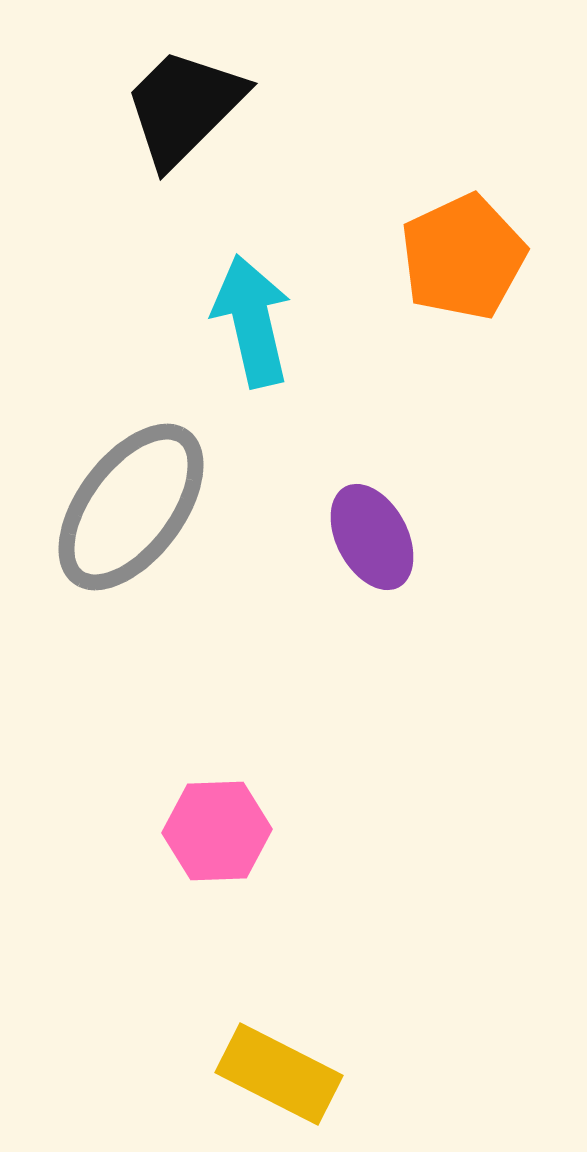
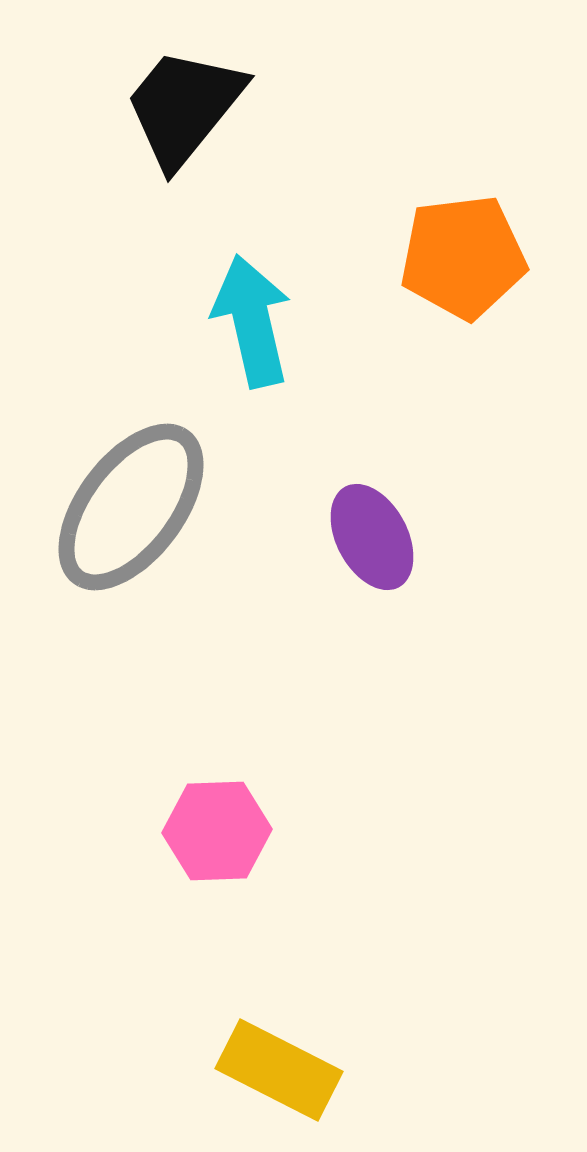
black trapezoid: rotated 6 degrees counterclockwise
orange pentagon: rotated 18 degrees clockwise
yellow rectangle: moved 4 px up
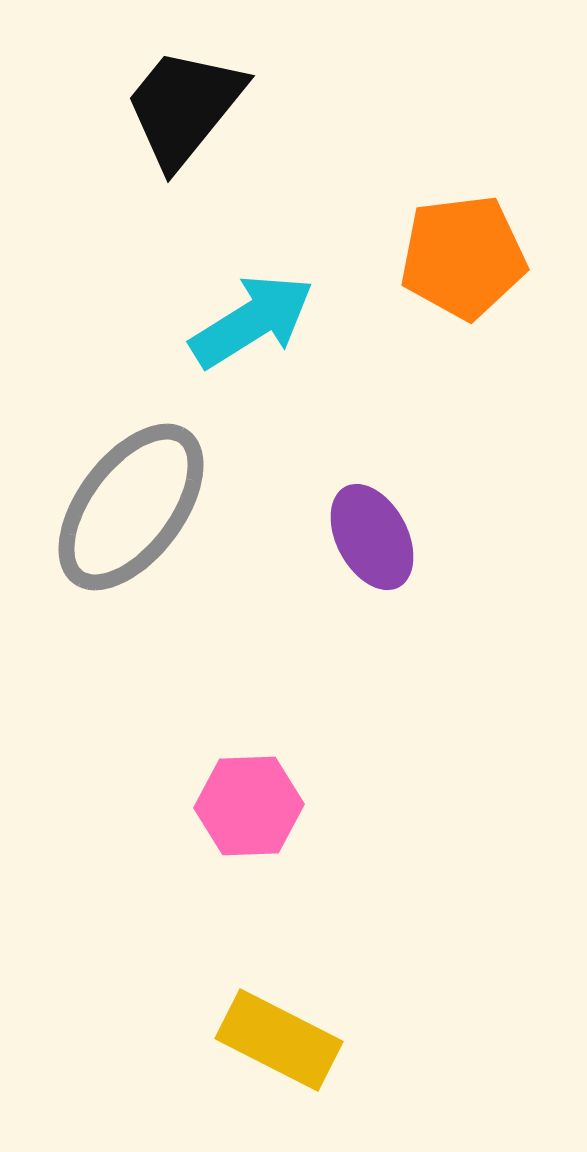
cyan arrow: rotated 71 degrees clockwise
pink hexagon: moved 32 px right, 25 px up
yellow rectangle: moved 30 px up
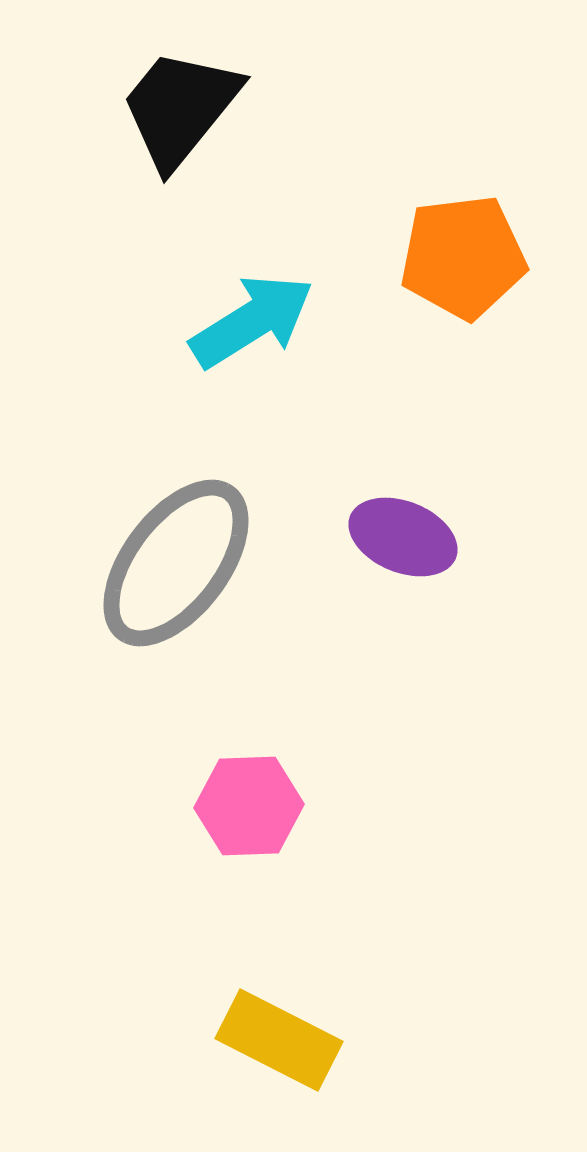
black trapezoid: moved 4 px left, 1 px down
gray ellipse: moved 45 px right, 56 px down
purple ellipse: moved 31 px right; rotated 40 degrees counterclockwise
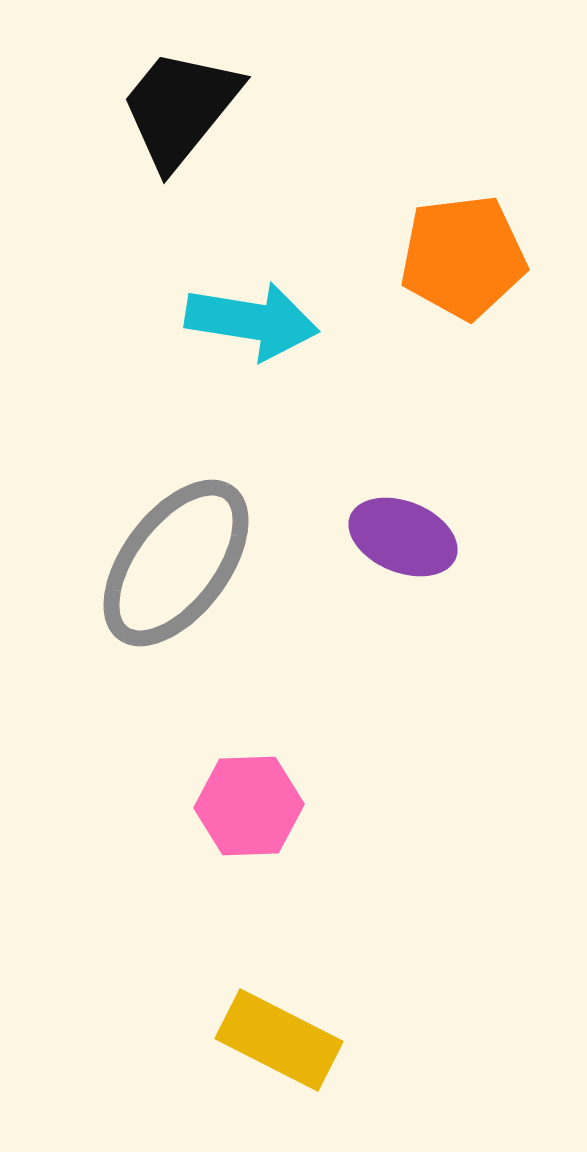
cyan arrow: rotated 41 degrees clockwise
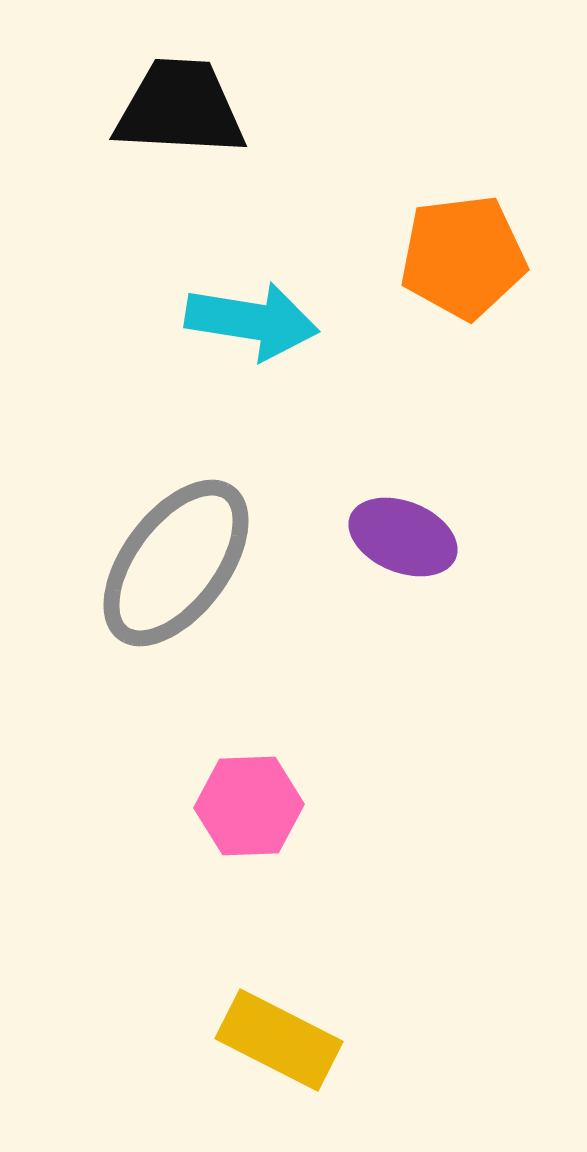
black trapezoid: rotated 54 degrees clockwise
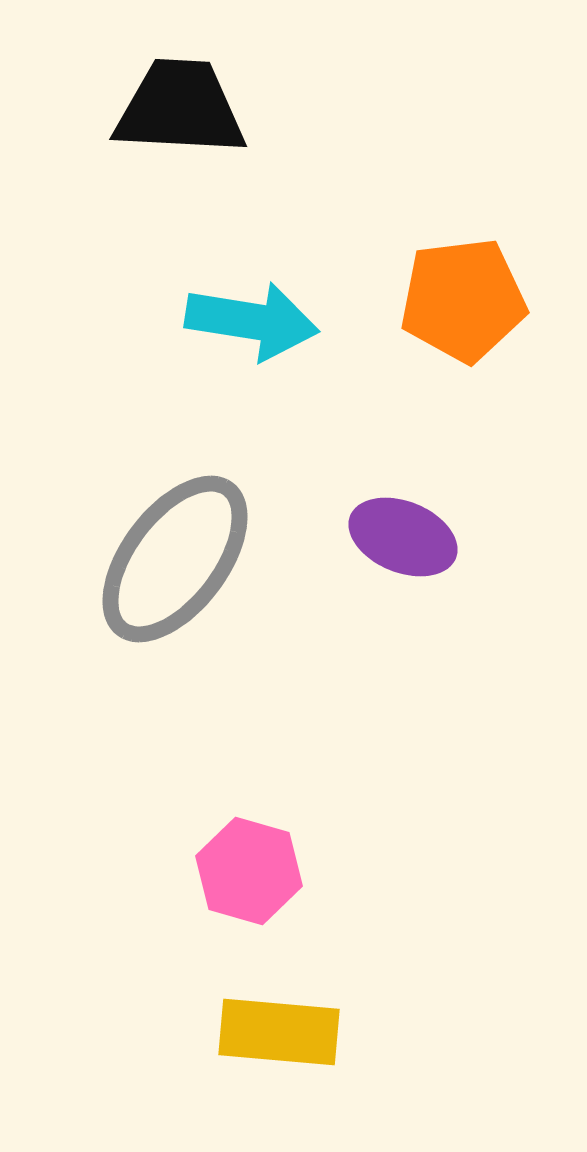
orange pentagon: moved 43 px down
gray ellipse: moved 1 px left, 4 px up
pink hexagon: moved 65 px down; rotated 18 degrees clockwise
yellow rectangle: moved 8 px up; rotated 22 degrees counterclockwise
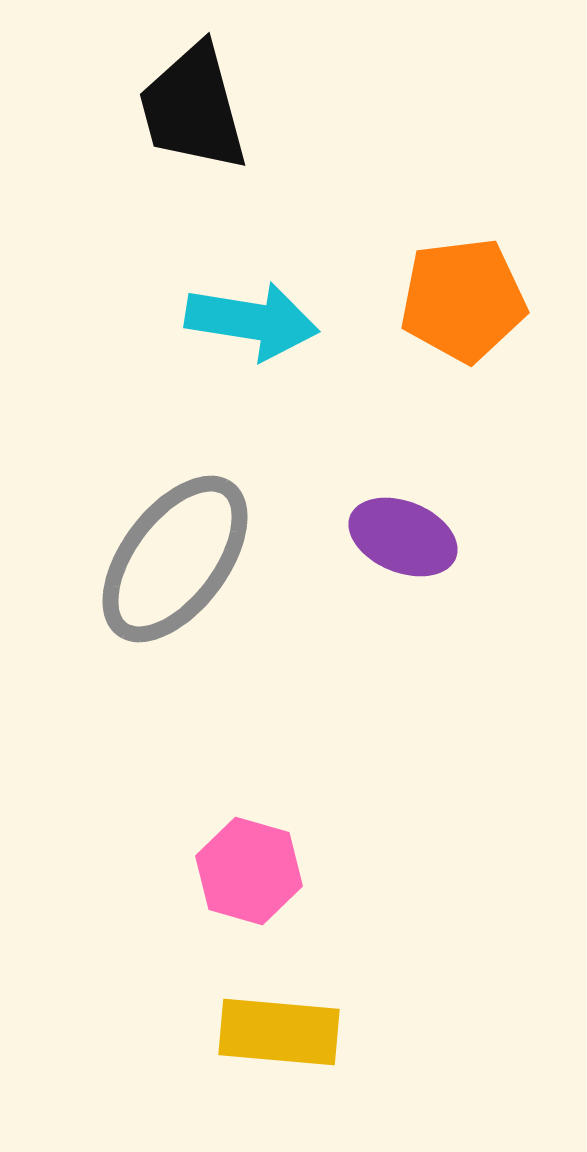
black trapezoid: moved 13 px right; rotated 108 degrees counterclockwise
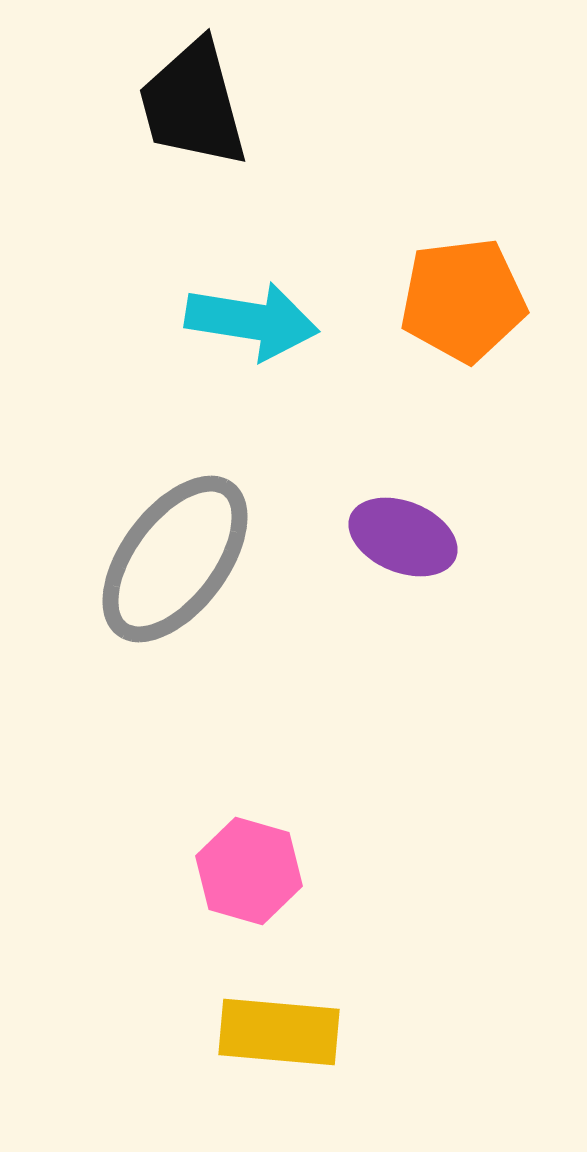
black trapezoid: moved 4 px up
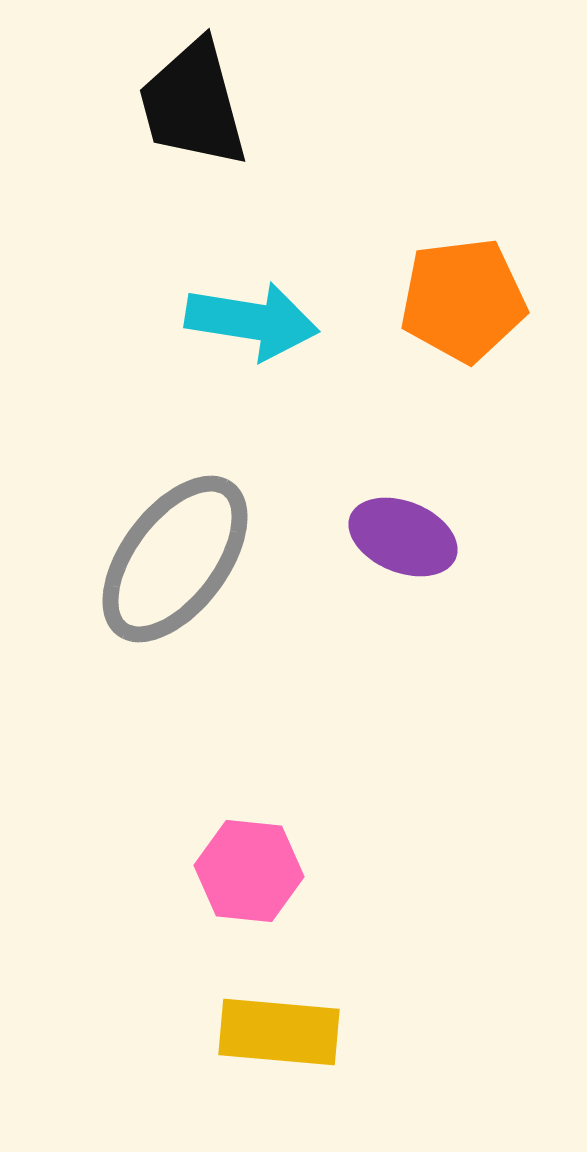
pink hexagon: rotated 10 degrees counterclockwise
